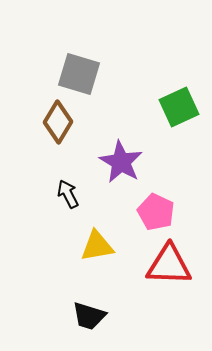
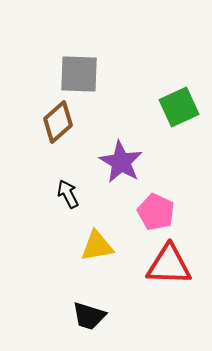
gray square: rotated 15 degrees counterclockwise
brown diamond: rotated 18 degrees clockwise
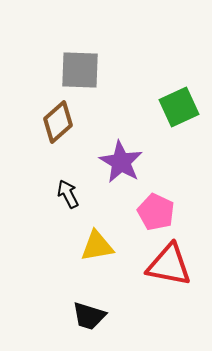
gray square: moved 1 px right, 4 px up
red triangle: rotated 9 degrees clockwise
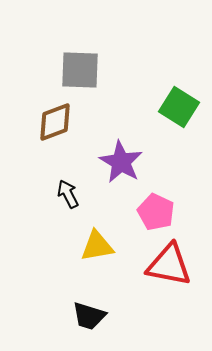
green square: rotated 33 degrees counterclockwise
brown diamond: moved 3 px left; rotated 21 degrees clockwise
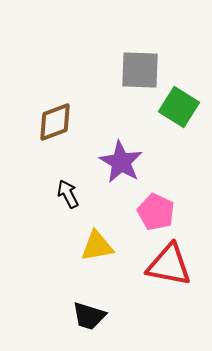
gray square: moved 60 px right
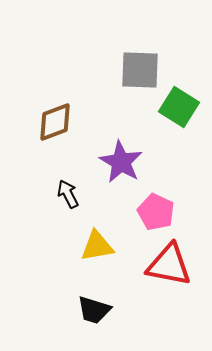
black trapezoid: moved 5 px right, 6 px up
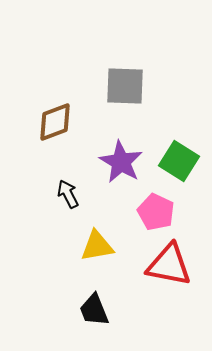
gray square: moved 15 px left, 16 px down
green square: moved 54 px down
black trapezoid: rotated 51 degrees clockwise
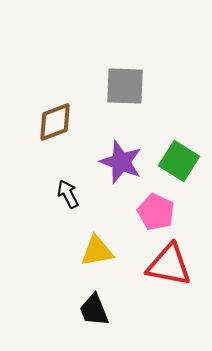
purple star: rotated 9 degrees counterclockwise
yellow triangle: moved 5 px down
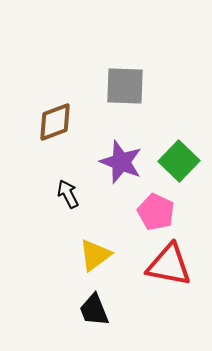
green square: rotated 12 degrees clockwise
yellow triangle: moved 2 px left, 4 px down; rotated 27 degrees counterclockwise
